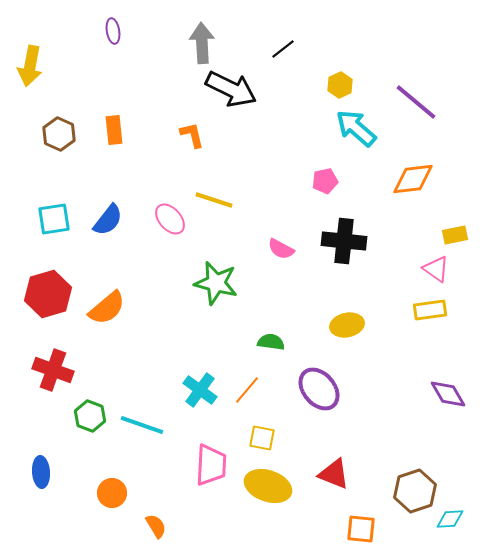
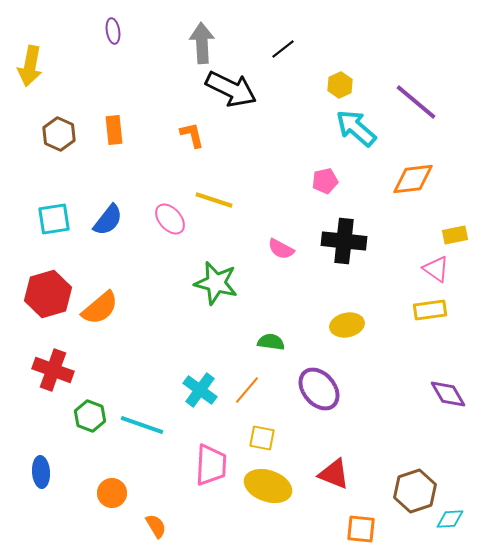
orange semicircle at (107, 308): moved 7 px left
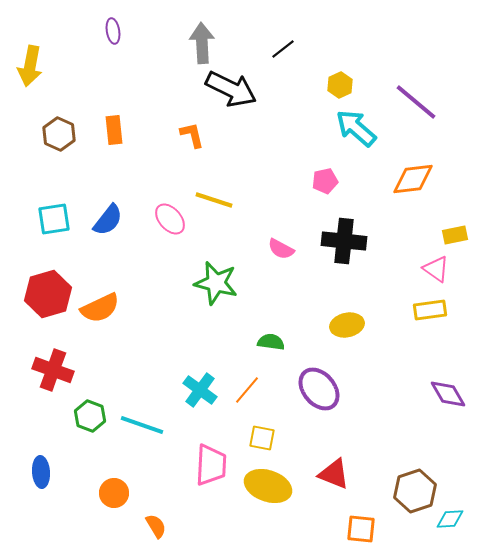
orange semicircle at (100, 308): rotated 15 degrees clockwise
orange circle at (112, 493): moved 2 px right
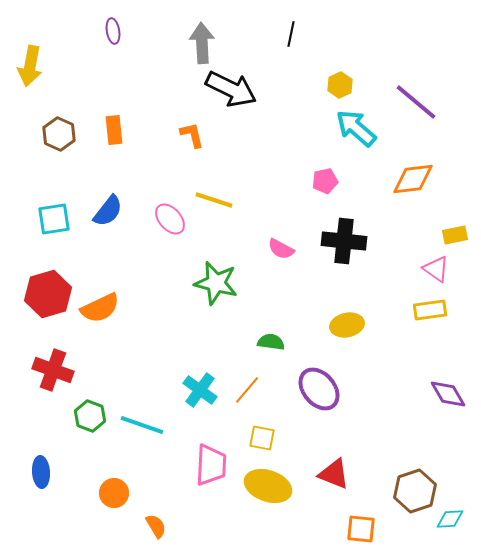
black line at (283, 49): moved 8 px right, 15 px up; rotated 40 degrees counterclockwise
blue semicircle at (108, 220): moved 9 px up
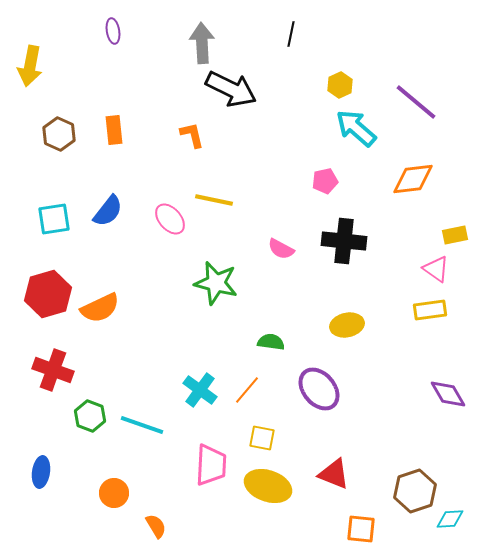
yellow line at (214, 200): rotated 6 degrees counterclockwise
blue ellipse at (41, 472): rotated 12 degrees clockwise
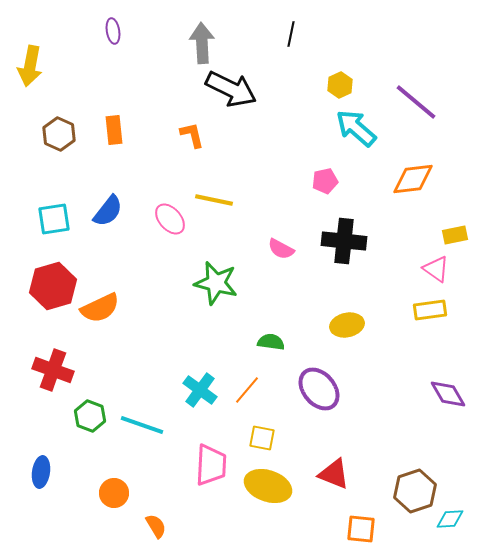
red hexagon at (48, 294): moved 5 px right, 8 px up
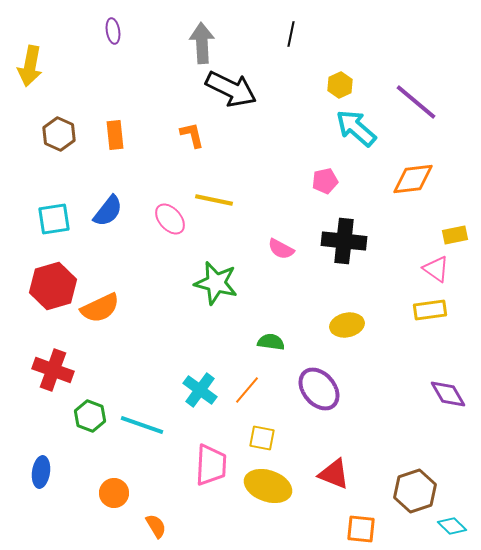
orange rectangle at (114, 130): moved 1 px right, 5 px down
cyan diamond at (450, 519): moved 2 px right, 7 px down; rotated 48 degrees clockwise
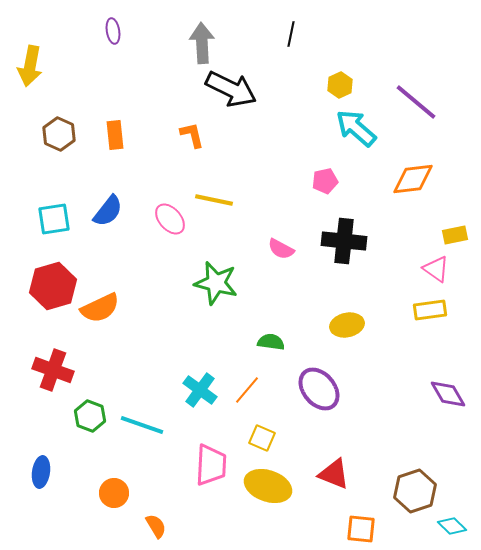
yellow square at (262, 438): rotated 12 degrees clockwise
